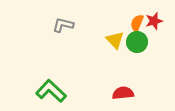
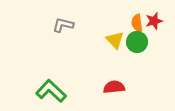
orange semicircle: rotated 30 degrees counterclockwise
red semicircle: moved 9 px left, 6 px up
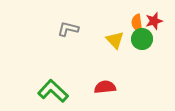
gray L-shape: moved 5 px right, 4 px down
green circle: moved 5 px right, 3 px up
red semicircle: moved 9 px left
green L-shape: moved 2 px right
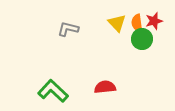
yellow triangle: moved 2 px right, 17 px up
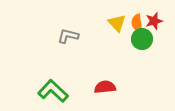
gray L-shape: moved 7 px down
